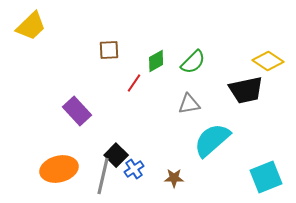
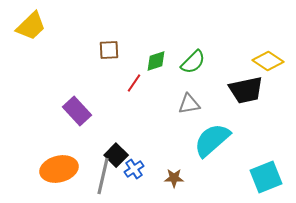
green diamond: rotated 10 degrees clockwise
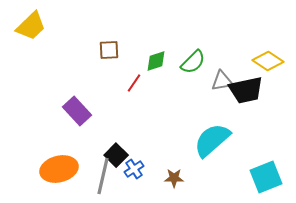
gray triangle: moved 33 px right, 23 px up
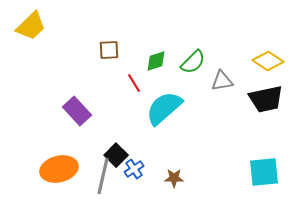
red line: rotated 66 degrees counterclockwise
black trapezoid: moved 20 px right, 9 px down
cyan semicircle: moved 48 px left, 32 px up
cyan square: moved 2 px left, 5 px up; rotated 16 degrees clockwise
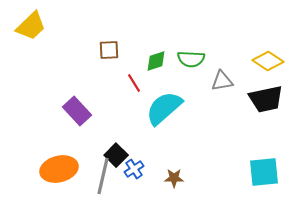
green semicircle: moved 2 px left, 3 px up; rotated 48 degrees clockwise
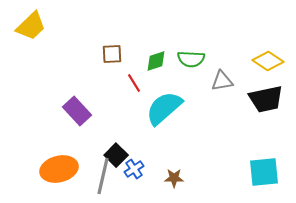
brown square: moved 3 px right, 4 px down
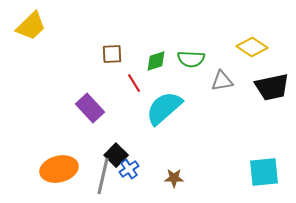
yellow diamond: moved 16 px left, 14 px up
black trapezoid: moved 6 px right, 12 px up
purple rectangle: moved 13 px right, 3 px up
blue cross: moved 5 px left
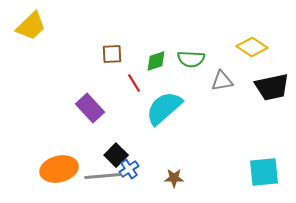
gray line: rotated 72 degrees clockwise
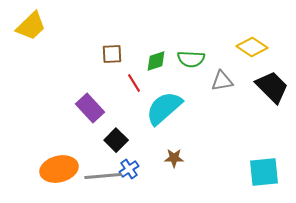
black trapezoid: rotated 123 degrees counterclockwise
black square: moved 15 px up
brown star: moved 20 px up
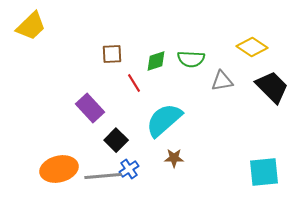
cyan semicircle: moved 12 px down
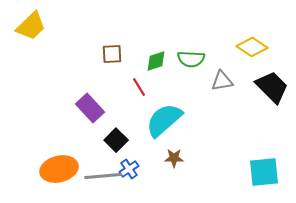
red line: moved 5 px right, 4 px down
